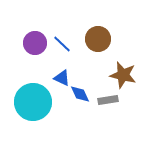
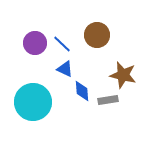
brown circle: moved 1 px left, 4 px up
blue triangle: moved 3 px right, 9 px up
blue diamond: moved 2 px right, 3 px up; rotated 20 degrees clockwise
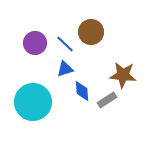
brown circle: moved 6 px left, 3 px up
blue line: moved 3 px right
blue triangle: rotated 42 degrees counterclockwise
brown star: rotated 8 degrees counterclockwise
gray rectangle: moved 1 px left; rotated 24 degrees counterclockwise
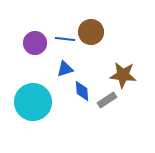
blue line: moved 5 px up; rotated 36 degrees counterclockwise
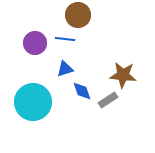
brown circle: moved 13 px left, 17 px up
blue diamond: rotated 15 degrees counterclockwise
gray rectangle: moved 1 px right
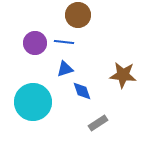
blue line: moved 1 px left, 3 px down
gray rectangle: moved 10 px left, 23 px down
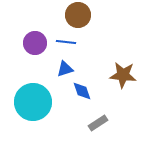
blue line: moved 2 px right
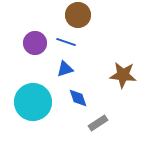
blue line: rotated 12 degrees clockwise
blue diamond: moved 4 px left, 7 px down
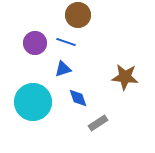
blue triangle: moved 2 px left
brown star: moved 2 px right, 2 px down
